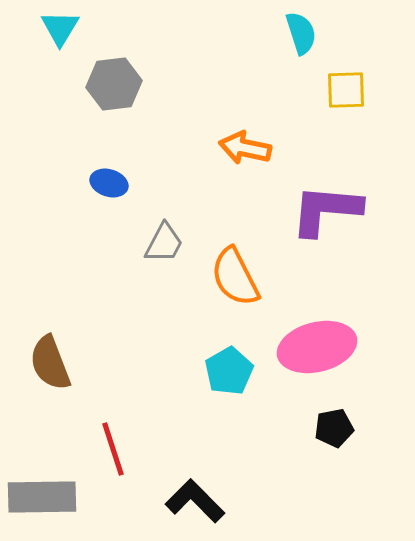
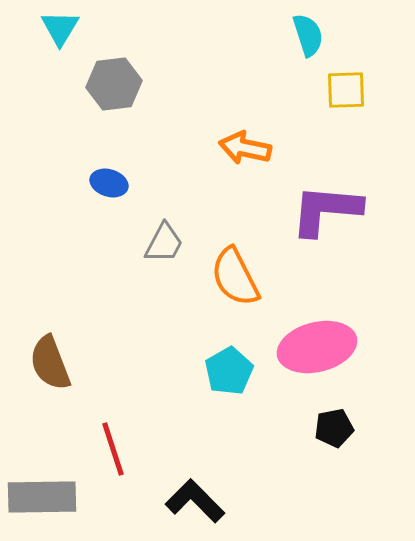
cyan semicircle: moved 7 px right, 2 px down
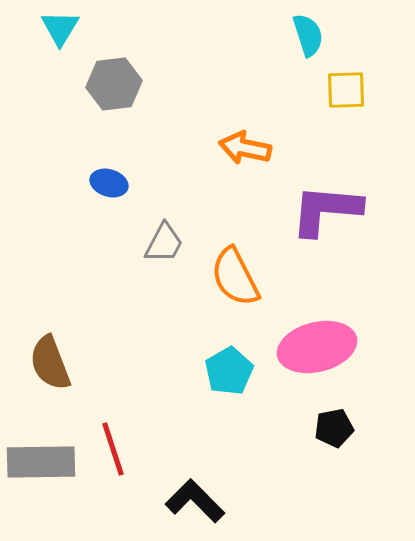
gray rectangle: moved 1 px left, 35 px up
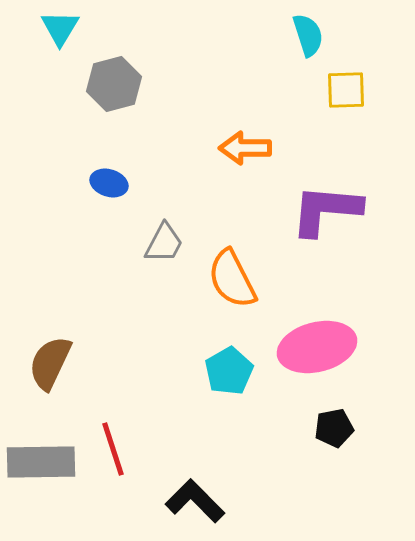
gray hexagon: rotated 8 degrees counterclockwise
orange arrow: rotated 12 degrees counterclockwise
orange semicircle: moved 3 px left, 2 px down
brown semicircle: rotated 46 degrees clockwise
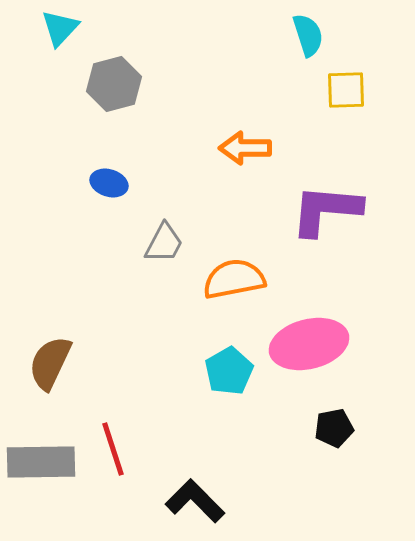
cyan triangle: rotated 12 degrees clockwise
orange semicircle: moved 2 px right; rotated 106 degrees clockwise
pink ellipse: moved 8 px left, 3 px up
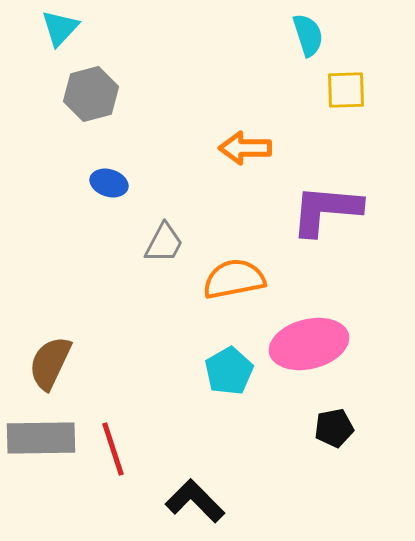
gray hexagon: moved 23 px left, 10 px down
gray rectangle: moved 24 px up
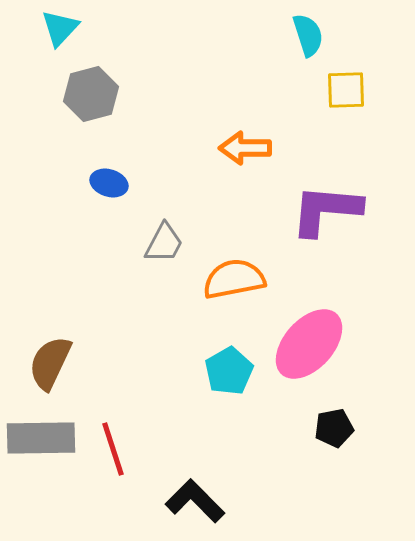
pink ellipse: rotated 34 degrees counterclockwise
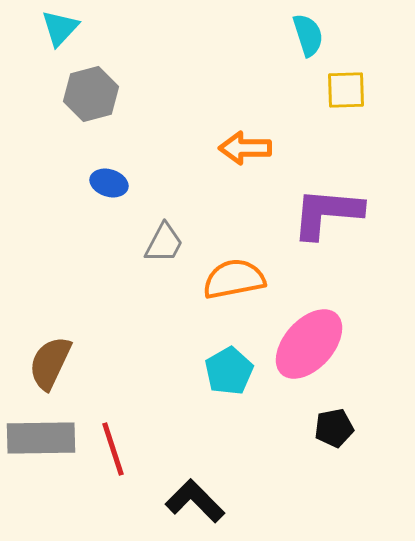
purple L-shape: moved 1 px right, 3 px down
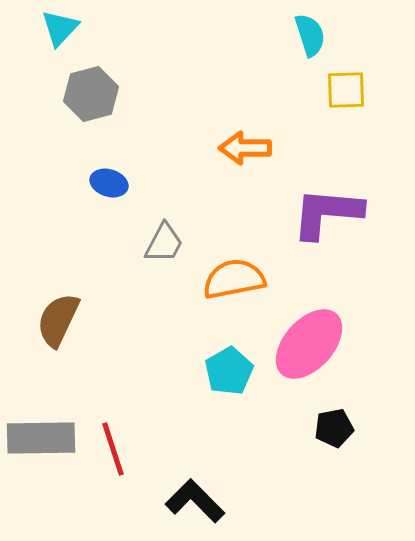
cyan semicircle: moved 2 px right
brown semicircle: moved 8 px right, 43 px up
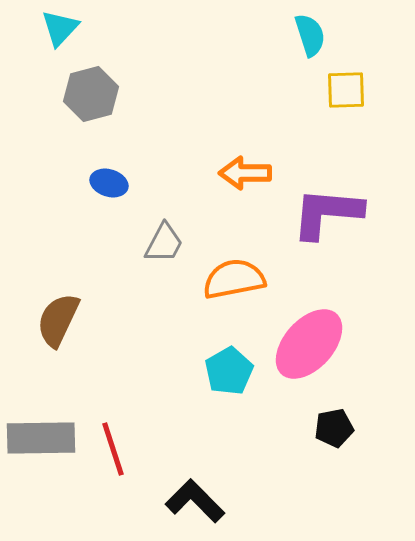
orange arrow: moved 25 px down
